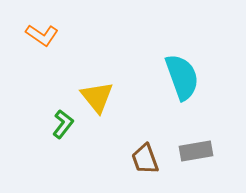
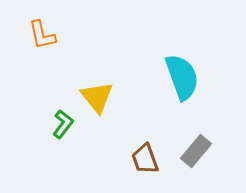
orange L-shape: rotated 44 degrees clockwise
gray rectangle: rotated 40 degrees counterclockwise
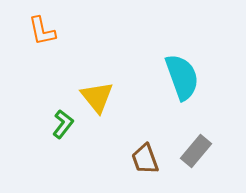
orange L-shape: moved 4 px up
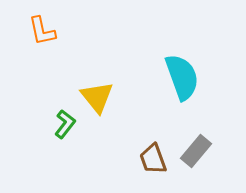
green L-shape: moved 2 px right
brown trapezoid: moved 8 px right
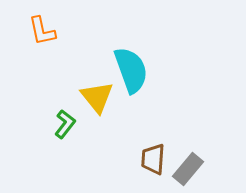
cyan semicircle: moved 51 px left, 7 px up
gray rectangle: moved 8 px left, 18 px down
brown trapezoid: rotated 24 degrees clockwise
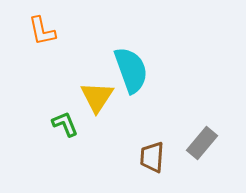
yellow triangle: rotated 12 degrees clockwise
green L-shape: rotated 60 degrees counterclockwise
brown trapezoid: moved 1 px left, 2 px up
gray rectangle: moved 14 px right, 26 px up
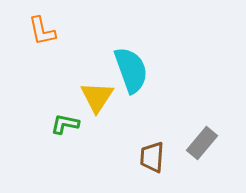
green L-shape: rotated 56 degrees counterclockwise
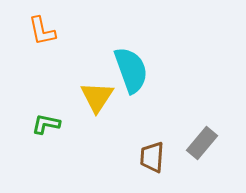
green L-shape: moved 19 px left
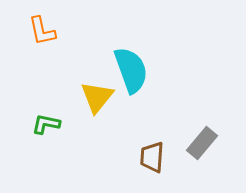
yellow triangle: rotated 6 degrees clockwise
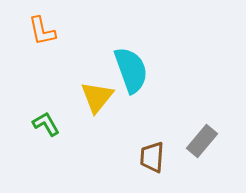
green L-shape: rotated 48 degrees clockwise
gray rectangle: moved 2 px up
